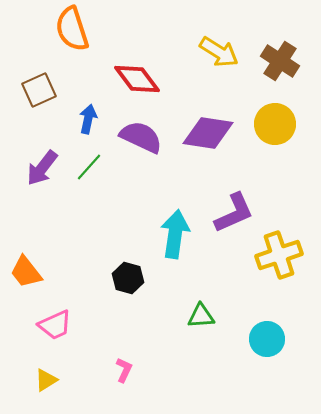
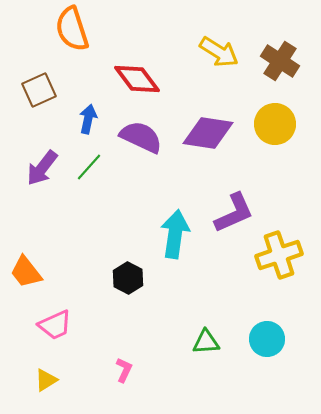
black hexagon: rotated 12 degrees clockwise
green triangle: moved 5 px right, 26 px down
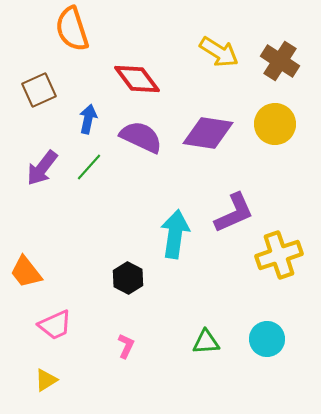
pink L-shape: moved 2 px right, 24 px up
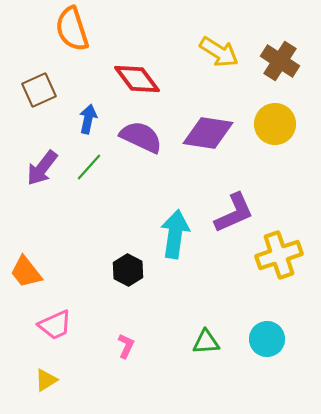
black hexagon: moved 8 px up
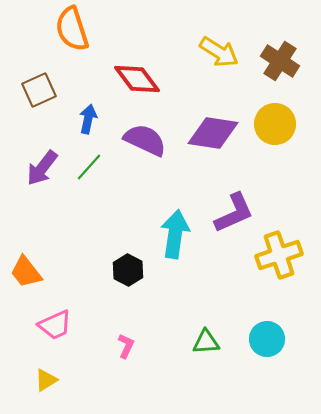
purple diamond: moved 5 px right
purple semicircle: moved 4 px right, 3 px down
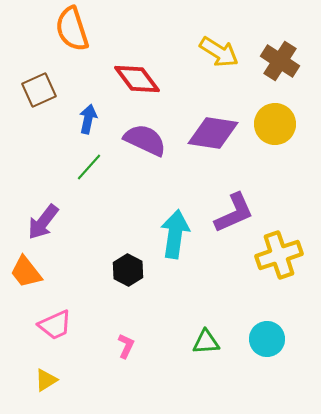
purple arrow: moved 1 px right, 54 px down
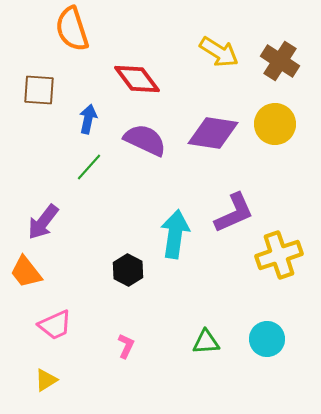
brown square: rotated 28 degrees clockwise
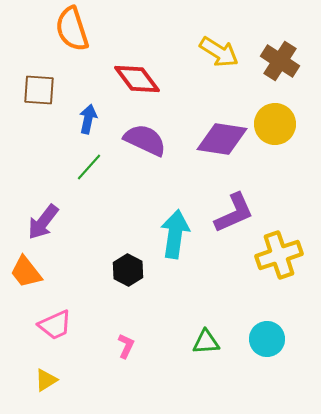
purple diamond: moved 9 px right, 6 px down
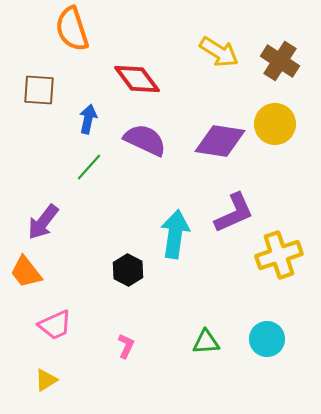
purple diamond: moved 2 px left, 2 px down
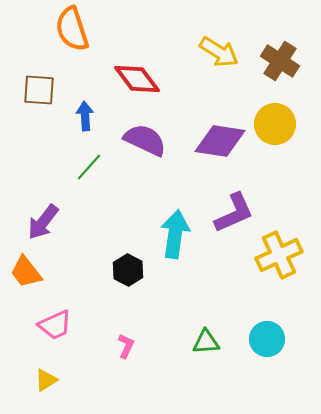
blue arrow: moved 3 px left, 3 px up; rotated 16 degrees counterclockwise
yellow cross: rotated 6 degrees counterclockwise
